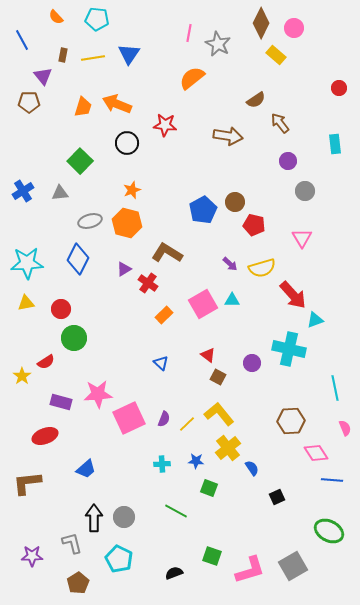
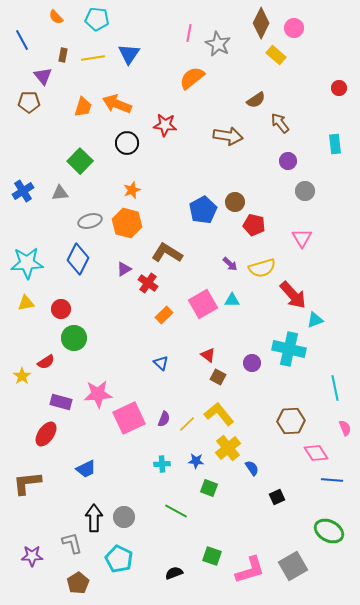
red ellipse at (45, 436): moved 1 px right, 2 px up; rotated 35 degrees counterclockwise
blue trapezoid at (86, 469): rotated 15 degrees clockwise
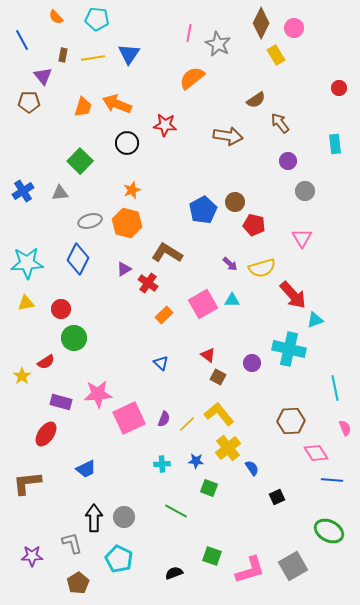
yellow rectangle at (276, 55): rotated 18 degrees clockwise
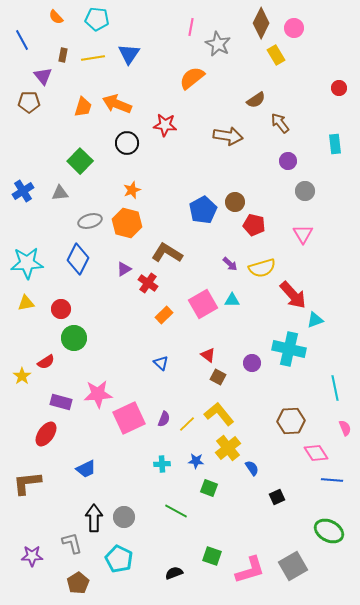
pink line at (189, 33): moved 2 px right, 6 px up
pink triangle at (302, 238): moved 1 px right, 4 px up
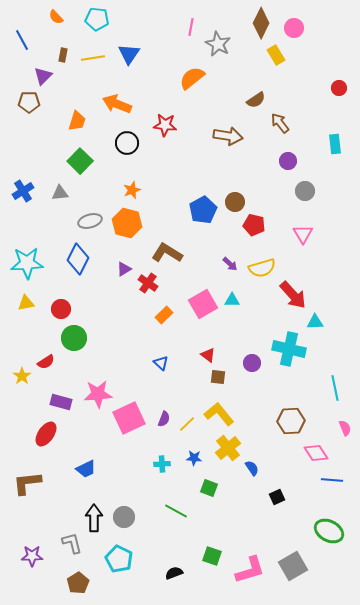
purple triangle at (43, 76): rotated 24 degrees clockwise
orange trapezoid at (83, 107): moved 6 px left, 14 px down
cyan triangle at (315, 320): moved 2 px down; rotated 18 degrees clockwise
brown square at (218, 377): rotated 21 degrees counterclockwise
blue star at (196, 461): moved 2 px left, 3 px up
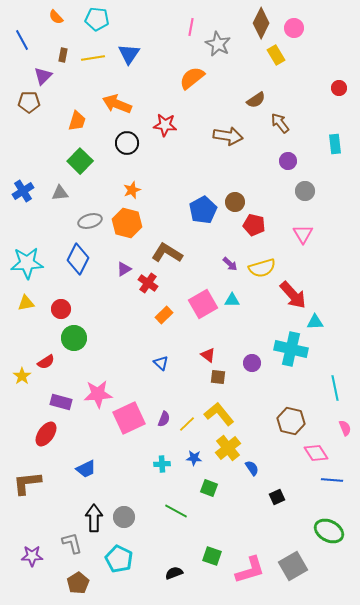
cyan cross at (289, 349): moved 2 px right
brown hexagon at (291, 421): rotated 16 degrees clockwise
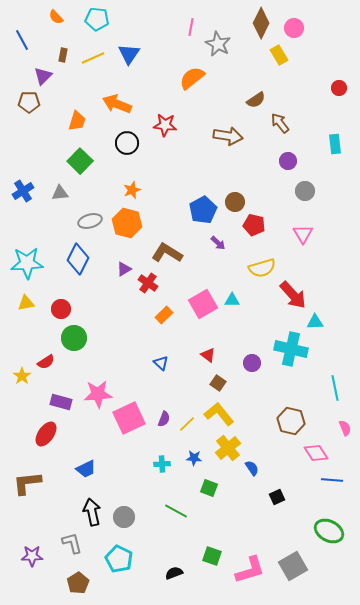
yellow rectangle at (276, 55): moved 3 px right
yellow line at (93, 58): rotated 15 degrees counterclockwise
purple arrow at (230, 264): moved 12 px left, 21 px up
brown square at (218, 377): moved 6 px down; rotated 28 degrees clockwise
black arrow at (94, 518): moved 2 px left, 6 px up; rotated 12 degrees counterclockwise
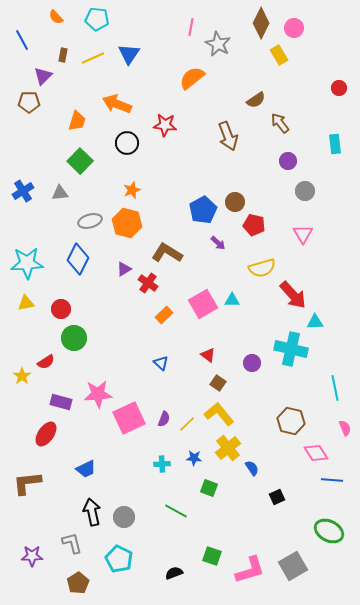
brown arrow at (228, 136): rotated 60 degrees clockwise
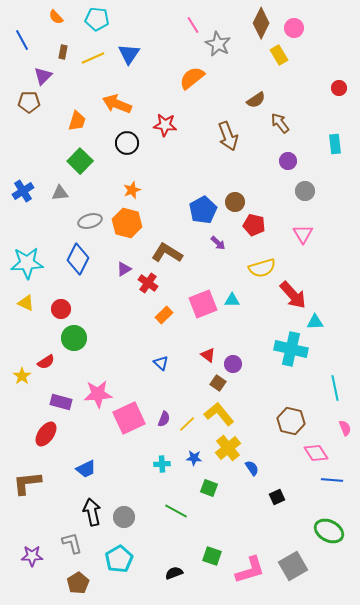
pink line at (191, 27): moved 2 px right, 2 px up; rotated 42 degrees counterclockwise
brown rectangle at (63, 55): moved 3 px up
yellow triangle at (26, 303): rotated 36 degrees clockwise
pink square at (203, 304): rotated 8 degrees clockwise
purple circle at (252, 363): moved 19 px left, 1 px down
cyan pentagon at (119, 559): rotated 16 degrees clockwise
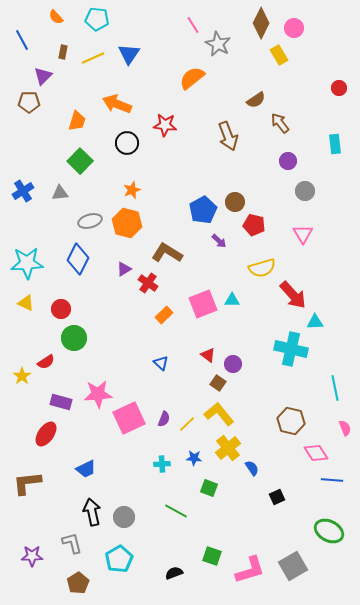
purple arrow at (218, 243): moved 1 px right, 2 px up
